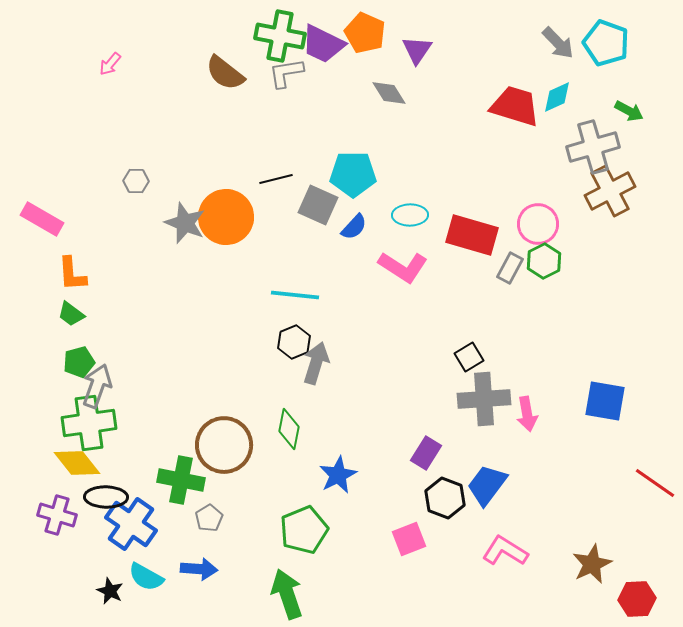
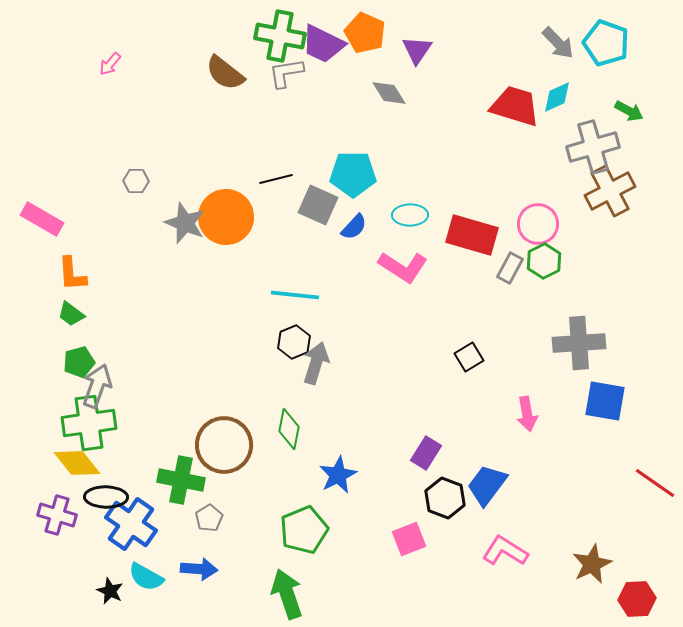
gray cross at (484, 399): moved 95 px right, 56 px up
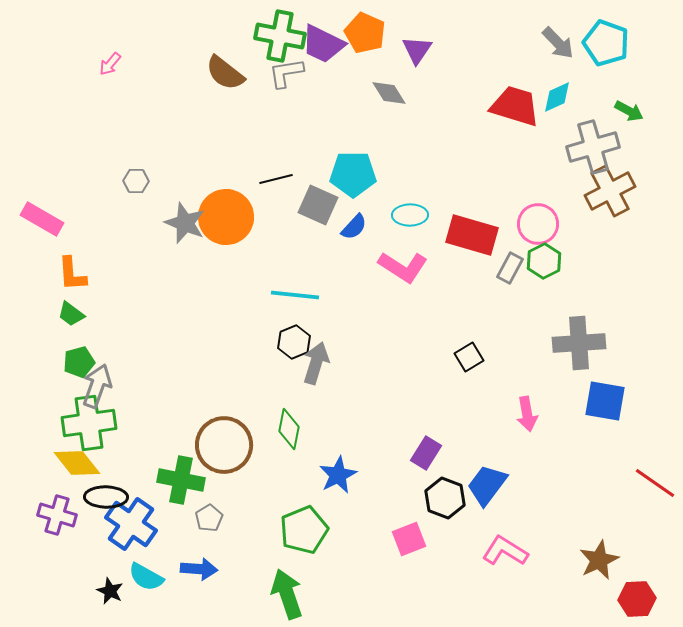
brown star at (592, 564): moved 7 px right, 4 px up
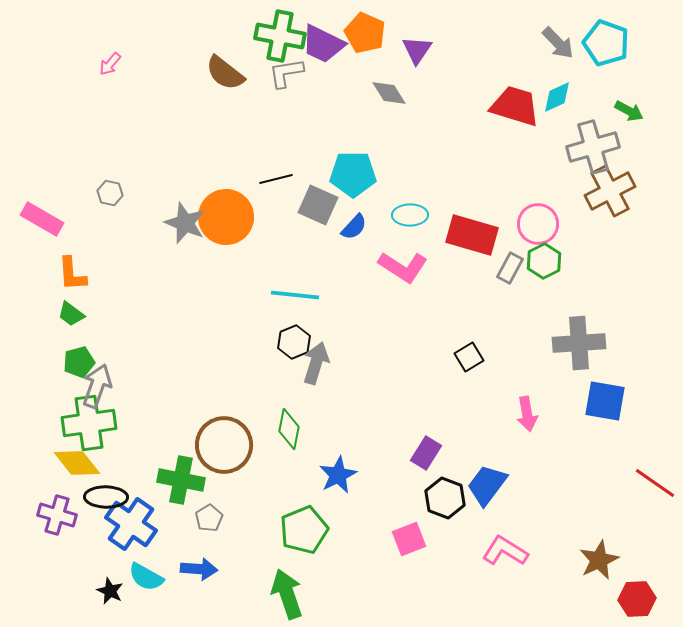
gray hexagon at (136, 181): moved 26 px left, 12 px down; rotated 10 degrees clockwise
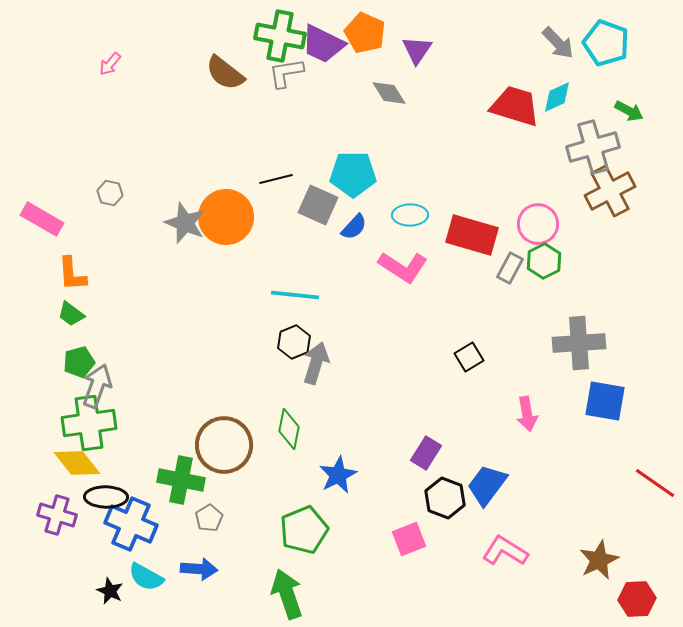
blue cross at (131, 524): rotated 12 degrees counterclockwise
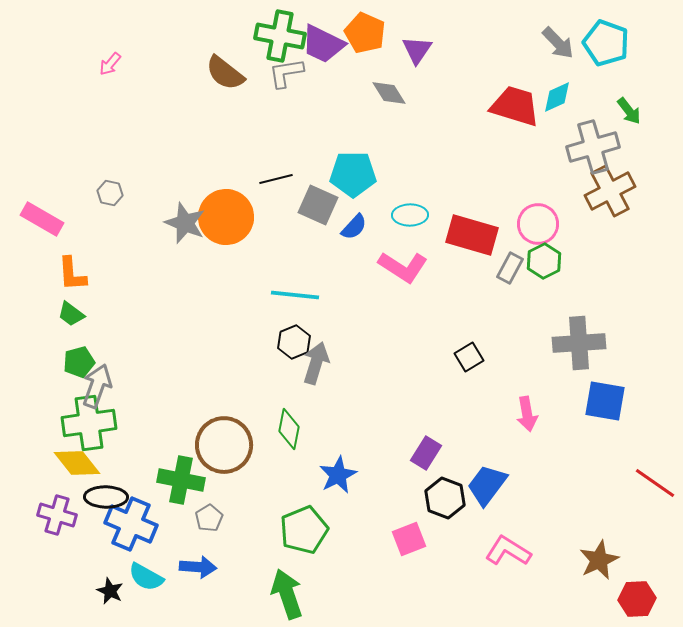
green arrow at (629, 111): rotated 24 degrees clockwise
pink L-shape at (505, 551): moved 3 px right
blue arrow at (199, 569): moved 1 px left, 2 px up
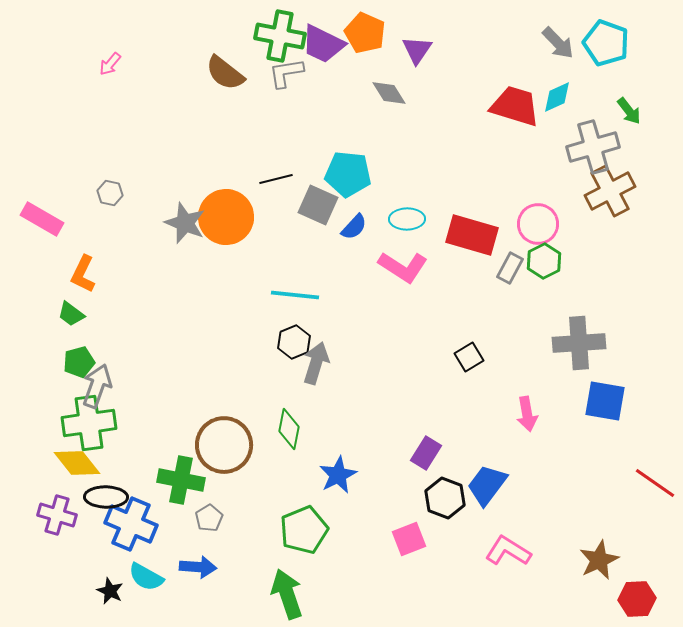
cyan pentagon at (353, 174): moved 5 px left; rotated 6 degrees clockwise
cyan ellipse at (410, 215): moved 3 px left, 4 px down
orange L-shape at (72, 274): moved 11 px right; rotated 30 degrees clockwise
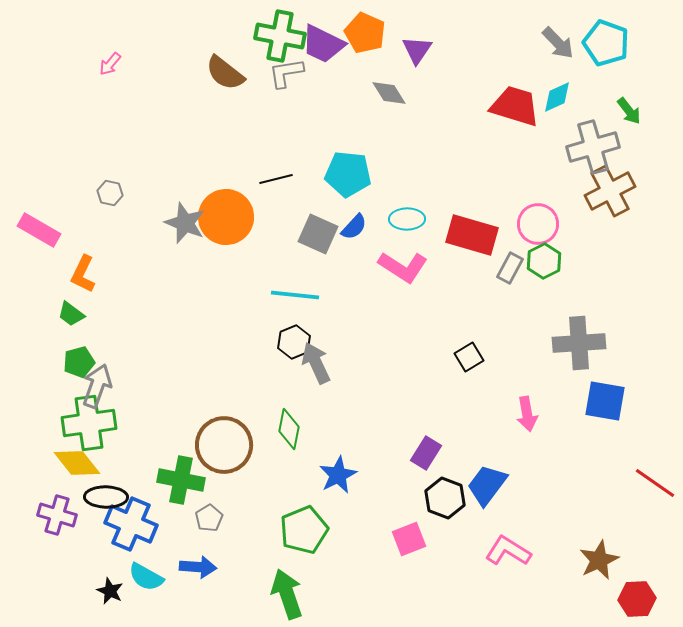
gray square at (318, 205): moved 29 px down
pink rectangle at (42, 219): moved 3 px left, 11 px down
gray arrow at (316, 363): rotated 42 degrees counterclockwise
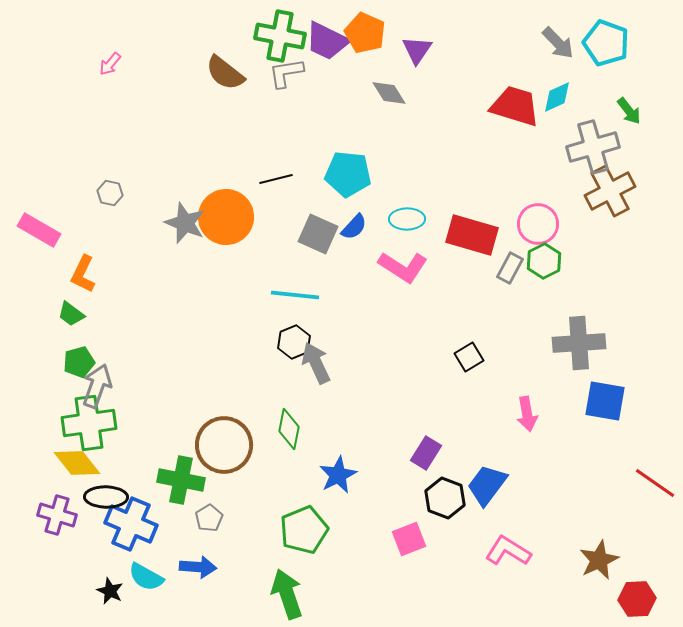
purple trapezoid at (323, 44): moved 4 px right, 3 px up
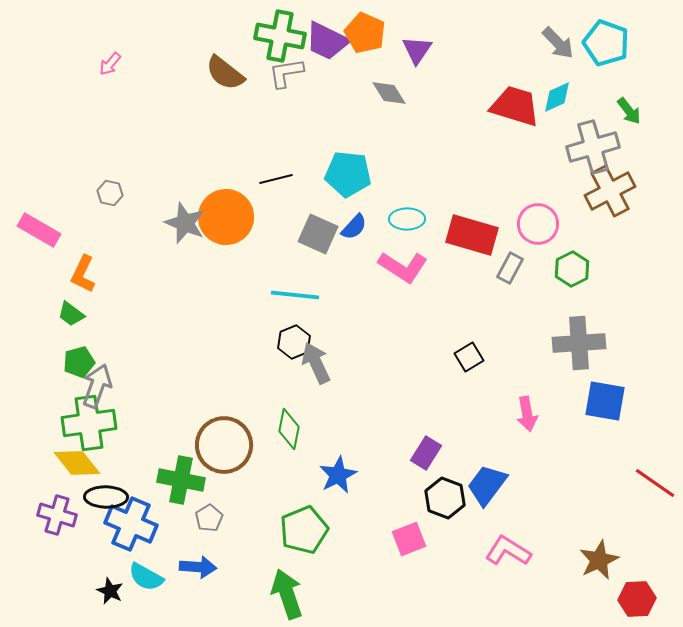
green hexagon at (544, 261): moved 28 px right, 8 px down
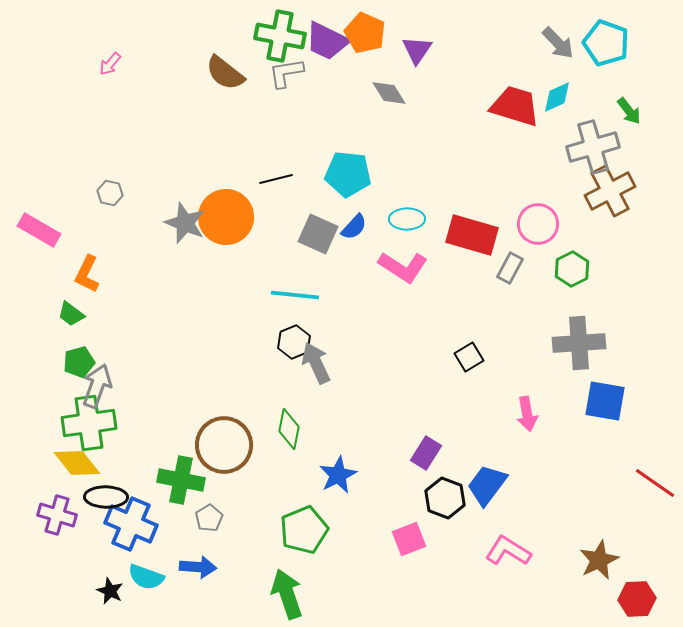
orange L-shape at (83, 274): moved 4 px right
cyan semicircle at (146, 577): rotated 9 degrees counterclockwise
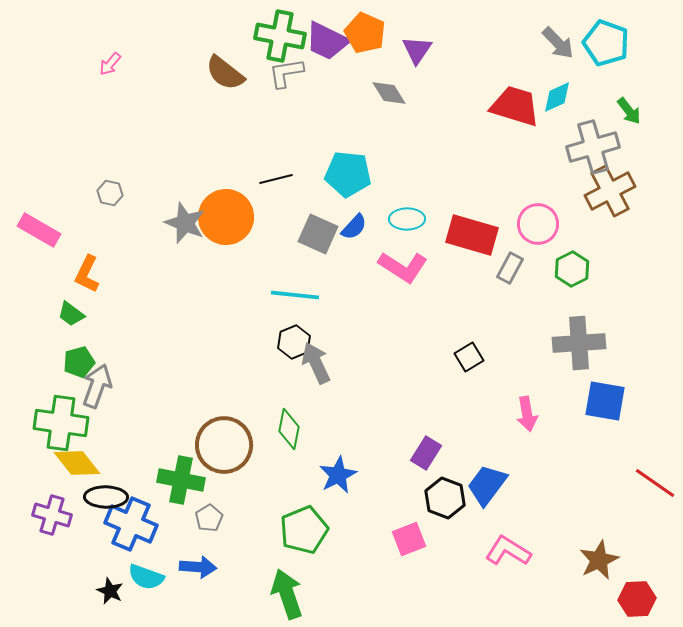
green cross at (89, 423): moved 28 px left; rotated 16 degrees clockwise
purple cross at (57, 515): moved 5 px left
